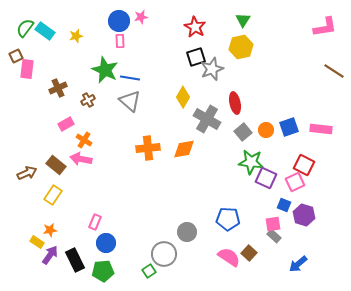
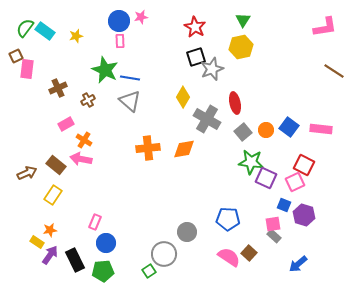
blue square at (289, 127): rotated 36 degrees counterclockwise
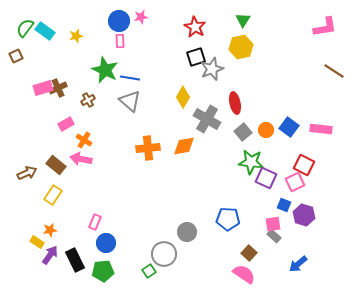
pink rectangle at (27, 69): moved 16 px right, 19 px down; rotated 66 degrees clockwise
orange diamond at (184, 149): moved 3 px up
pink semicircle at (229, 257): moved 15 px right, 17 px down
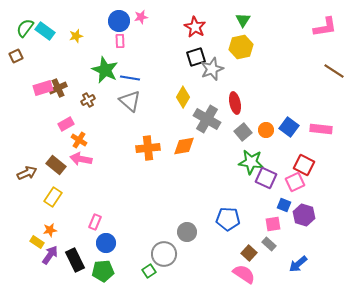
orange cross at (84, 140): moved 5 px left
yellow rectangle at (53, 195): moved 2 px down
gray rectangle at (274, 236): moved 5 px left, 8 px down
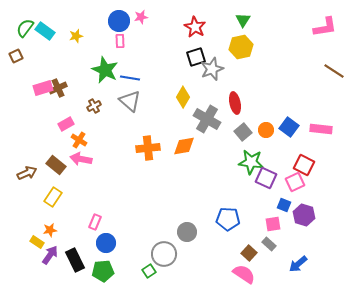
brown cross at (88, 100): moved 6 px right, 6 px down
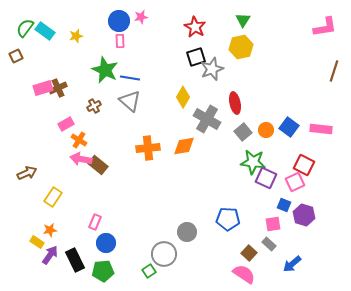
brown line at (334, 71): rotated 75 degrees clockwise
green star at (251, 162): moved 2 px right
brown rectangle at (56, 165): moved 42 px right
blue arrow at (298, 264): moved 6 px left
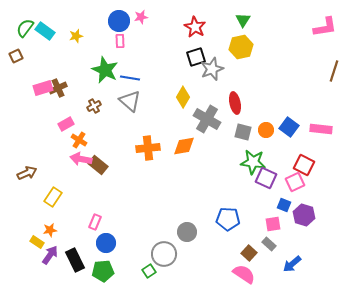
gray square at (243, 132): rotated 36 degrees counterclockwise
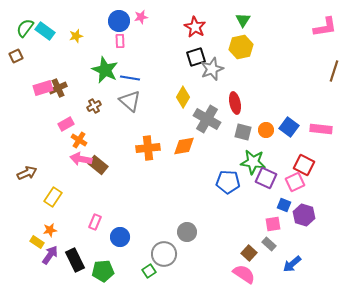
blue pentagon at (228, 219): moved 37 px up
blue circle at (106, 243): moved 14 px right, 6 px up
